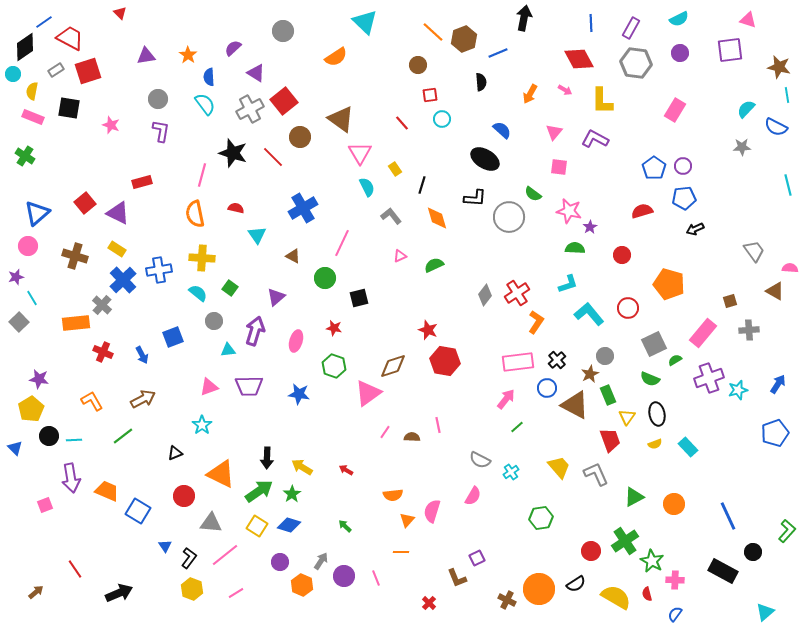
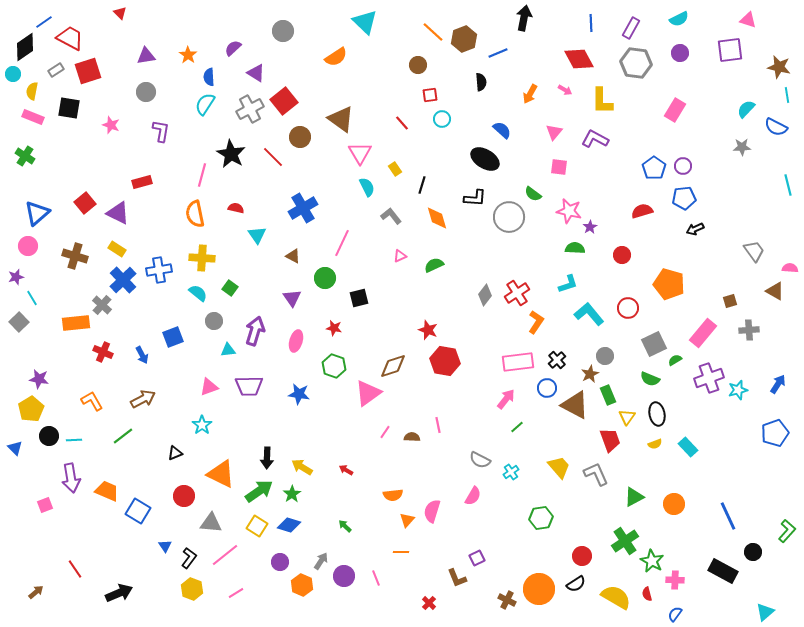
gray circle at (158, 99): moved 12 px left, 7 px up
cyan semicircle at (205, 104): rotated 110 degrees counterclockwise
black star at (233, 153): moved 2 px left, 1 px down; rotated 12 degrees clockwise
purple triangle at (276, 297): moved 16 px right, 1 px down; rotated 24 degrees counterclockwise
red circle at (591, 551): moved 9 px left, 5 px down
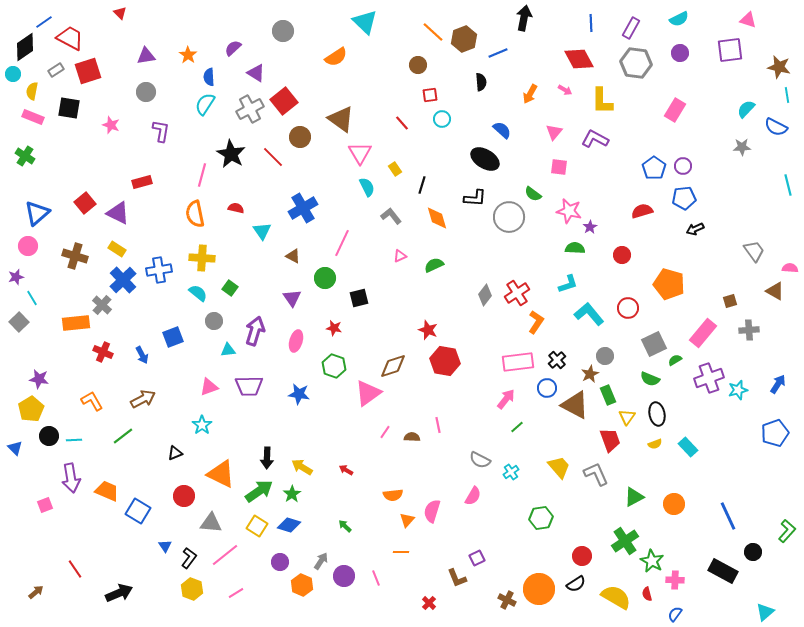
cyan triangle at (257, 235): moved 5 px right, 4 px up
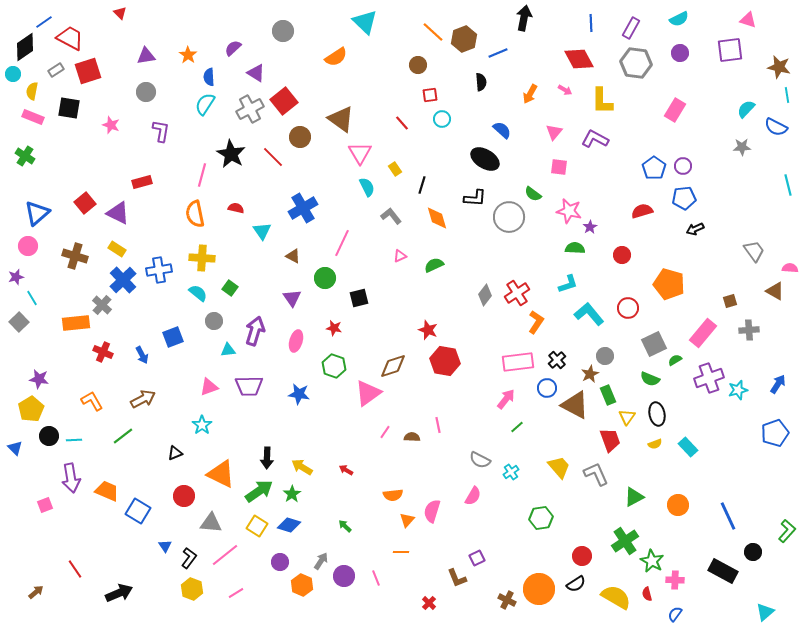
orange circle at (674, 504): moved 4 px right, 1 px down
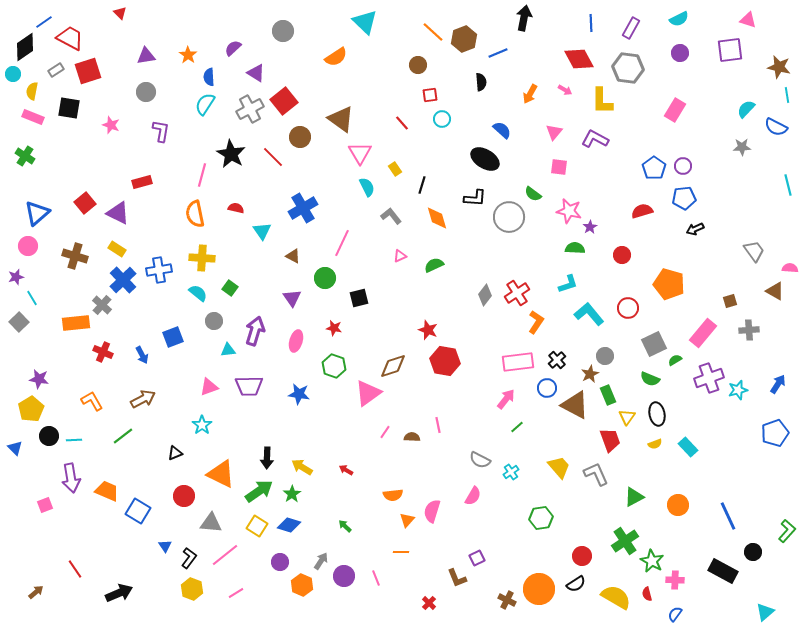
gray hexagon at (636, 63): moved 8 px left, 5 px down
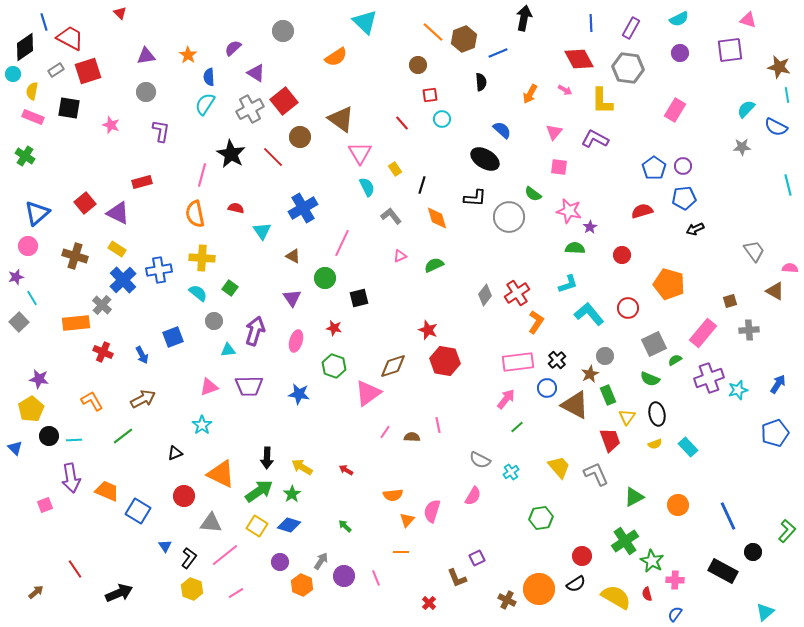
blue line at (44, 22): rotated 72 degrees counterclockwise
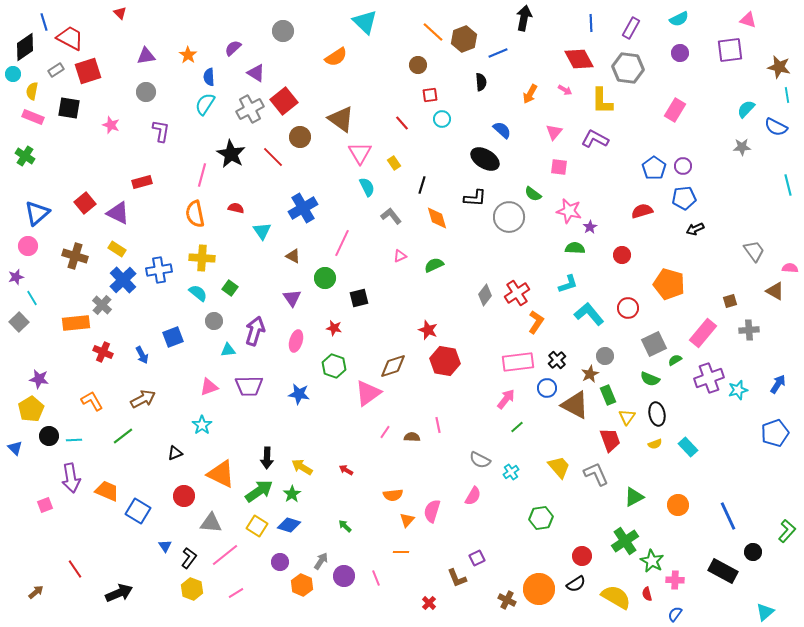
yellow rectangle at (395, 169): moved 1 px left, 6 px up
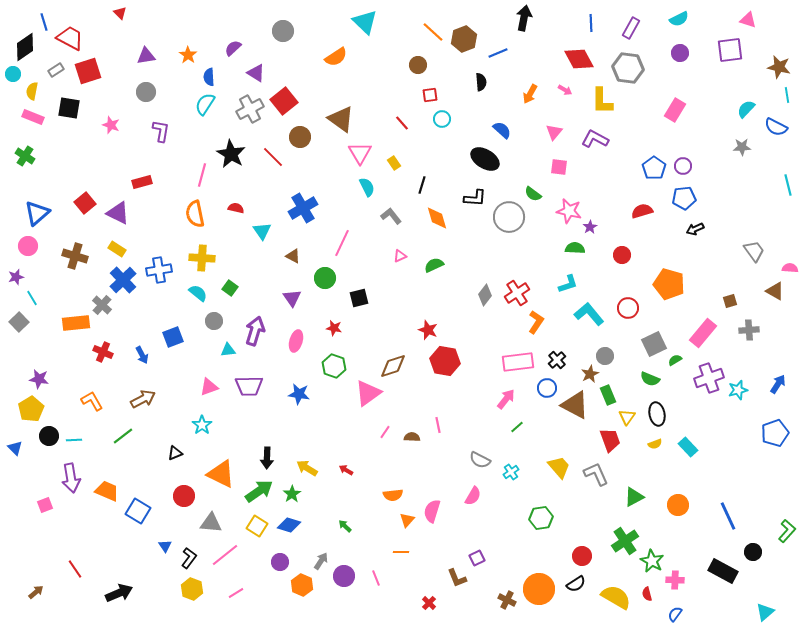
yellow arrow at (302, 467): moved 5 px right, 1 px down
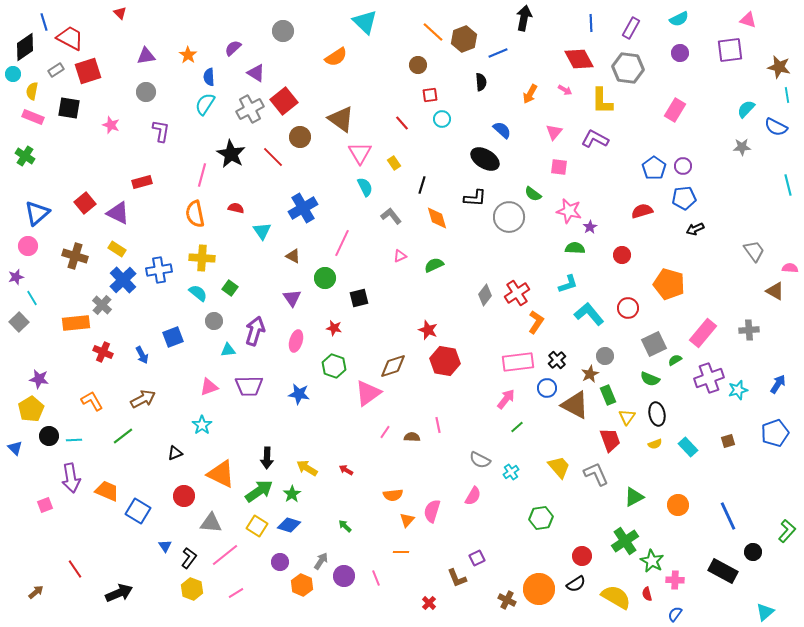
cyan semicircle at (367, 187): moved 2 px left
brown square at (730, 301): moved 2 px left, 140 px down
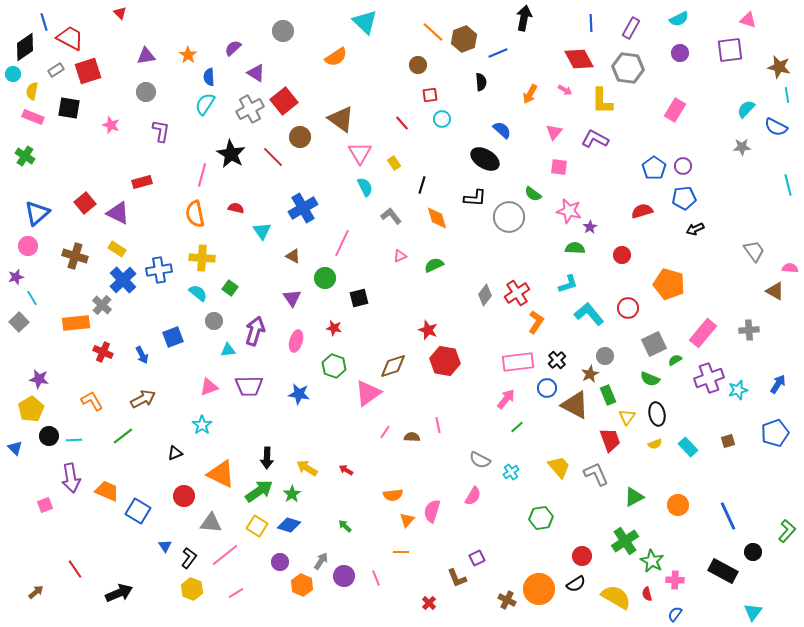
cyan triangle at (765, 612): moved 12 px left; rotated 12 degrees counterclockwise
